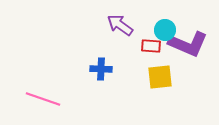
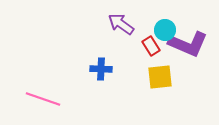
purple arrow: moved 1 px right, 1 px up
red rectangle: rotated 54 degrees clockwise
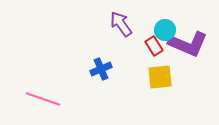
purple arrow: rotated 20 degrees clockwise
red rectangle: moved 3 px right
blue cross: rotated 25 degrees counterclockwise
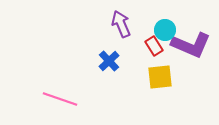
purple arrow: rotated 12 degrees clockwise
purple L-shape: moved 3 px right, 1 px down
blue cross: moved 8 px right, 8 px up; rotated 20 degrees counterclockwise
pink line: moved 17 px right
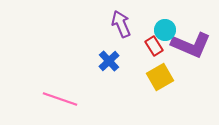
yellow square: rotated 24 degrees counterclockwise
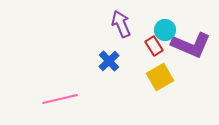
pink line: rotated 32 degrees counterclockwise
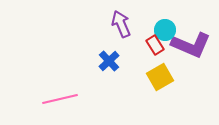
red rectangle: moved 1 px right, 1 px up
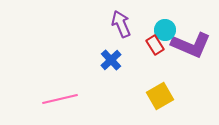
blue cross: moved 2 px right, 1 px up
yellow square: moved 19 px down
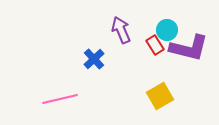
purple arrow: moved 6 px down
cyan circle: moved 2 px right
purple L-shape: moved 2 px left, 3 px down; rotated 9 degrees counterclockwise
blue cross: moved 17 px left, 1 px up
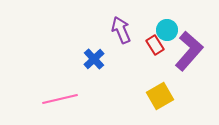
purple L-shape: moved 3 px down; rotated 63 degrees counterclockwise
